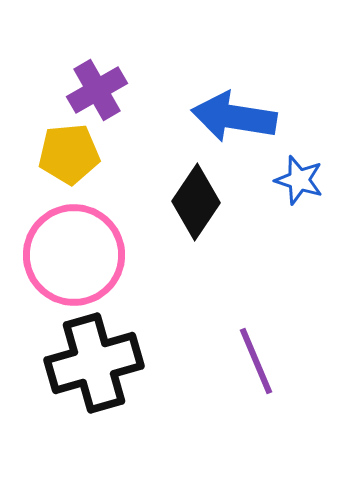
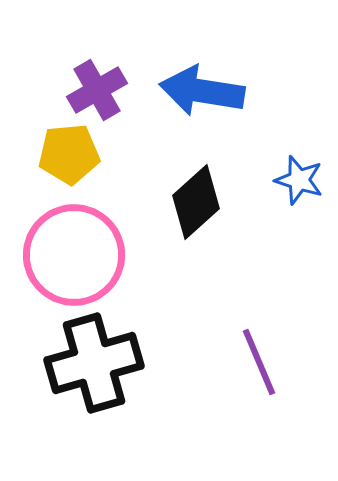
blue arrow: moved 32 px left, 26 px up
black diamond: rotated 14 degrees clockwise
purple line: moved 3 px right, 1 px down
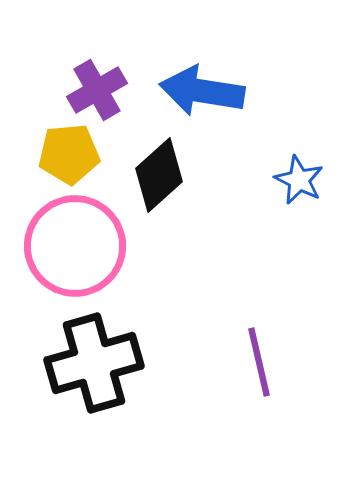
blue star: rotated 9 degrees clockwise
black diamond: moved 37 px left, 27 px up
pink circle: moved 1 px right, 9 px up
purple line: rotated 10 degrees clockwise
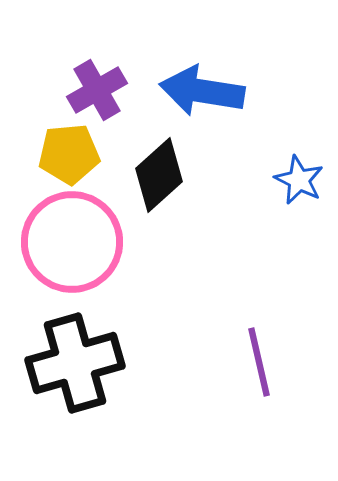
pink circle: moved 3 px left, 4 px up
black cross: moved 19 px left
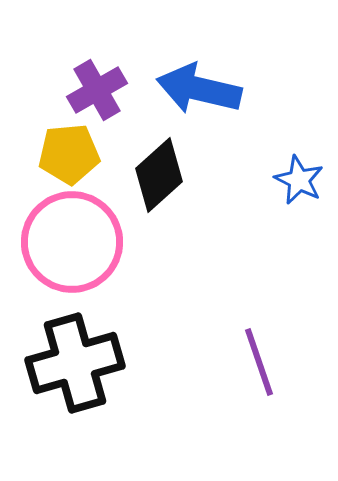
blue arrow: moved 3 px left, 2 px up; rotated 4 degrees clockwise
purple line: rotated 6 degrees counterclockwise
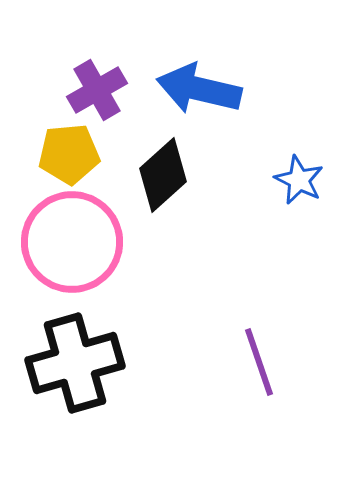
black diamond: moved 4 px right
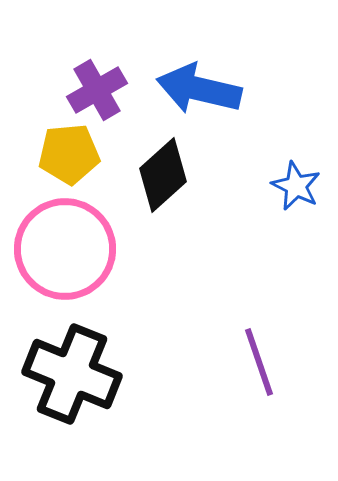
blue star: moved 3 px left, 6 px down
pink circle: moved 7 px left, 7 px down
black cross: moved 3 px left, 11 px down; rotated 38 degrees clockwise
